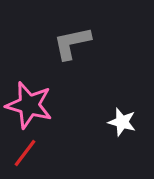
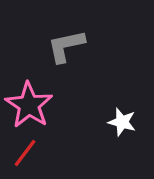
gray L-shape: moved 6 px left, 3 px down
pink star: rotated 18 degrees clockwise
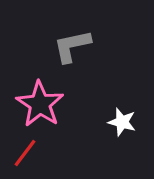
gray L-shape: moved 6 px right
pink star: moved 11 px right, 1 px up
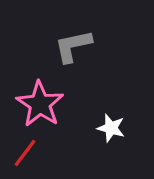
gray L-shape: moved 1 px right
white star: moved 11 px left, 6 px down
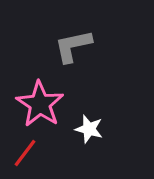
white star: moved 22 px left, 1 px down
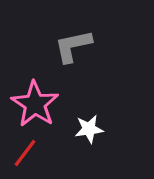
pink star: moved 5 px left
white star: rotated 24 degrees counterclockwise
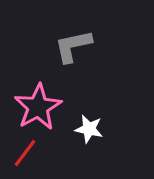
pink star: moved 3 px right, 3 px down; rotated 9 degrees clockwise
white star: rotated 20 degrees clockwise
